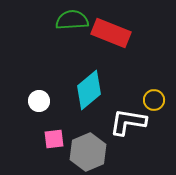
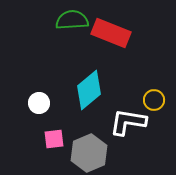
white circle: moved 2 px down
gray hexagon: moved 1 px right, 1 px down
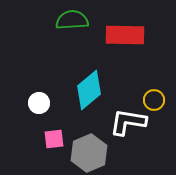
red rectangle: moved 14 px right, 2 px down; rotated 21 degrees counterclockwise
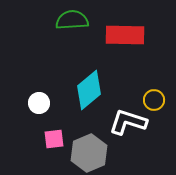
white L-shape: rotated 9 degrees clockwise
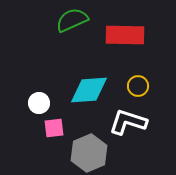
green semicircle: rotated 20 degrees counterclockwise
cyan diamond: rotated 36 degrees clockwise
yellow circle: moved 16 px left, 14 px up
pink square: moved 11 px up
